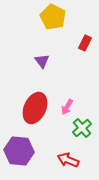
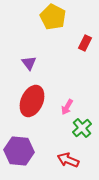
purple triangle: moved 13 px left, 2 px down
red ellipse: moved 3 px left, 7 px up
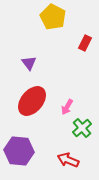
red ellipse: rotated 16 degrees clockwise
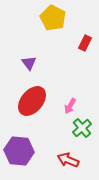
yellow pentagon: moved 1 px down
pink arrow: moved 3 px right, 1 px up
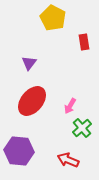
red rectangle: moved 1 px left, 1 px up; rotated 35 degrees counterclockwise
purple triangle: rotated 14 degrees clockwise
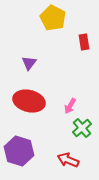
red ellipse: moved 3 px left; rotated 64 degrees clockwise
purple hexagon: rotated 12 degrees clockwise
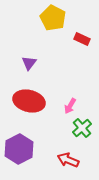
red rectangle: moved 2 px left, 3 px up; rotated 56 degrees counterclockwise
purple hexagon: moved 2 px up; rotated 16 degrees clockwise
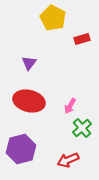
red rectangle: rotated 42 degrees counterclockwise
purple hexagon: moved 2 px right; rotated 12 degrees clockwise
red arrow: rotated 45 degrees counterclockwise
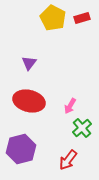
red rectangle: moved 21 px up
red arrow: rotated 30 degrees counterclockwise
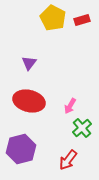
red rectangle: moved 2 px down
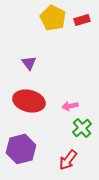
purple triangle: rotated 14 degrees counterclockwise
pink arrow: rotated 49 degrees clockwise
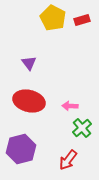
pink arrow: rotated 14 degrees clockwise
